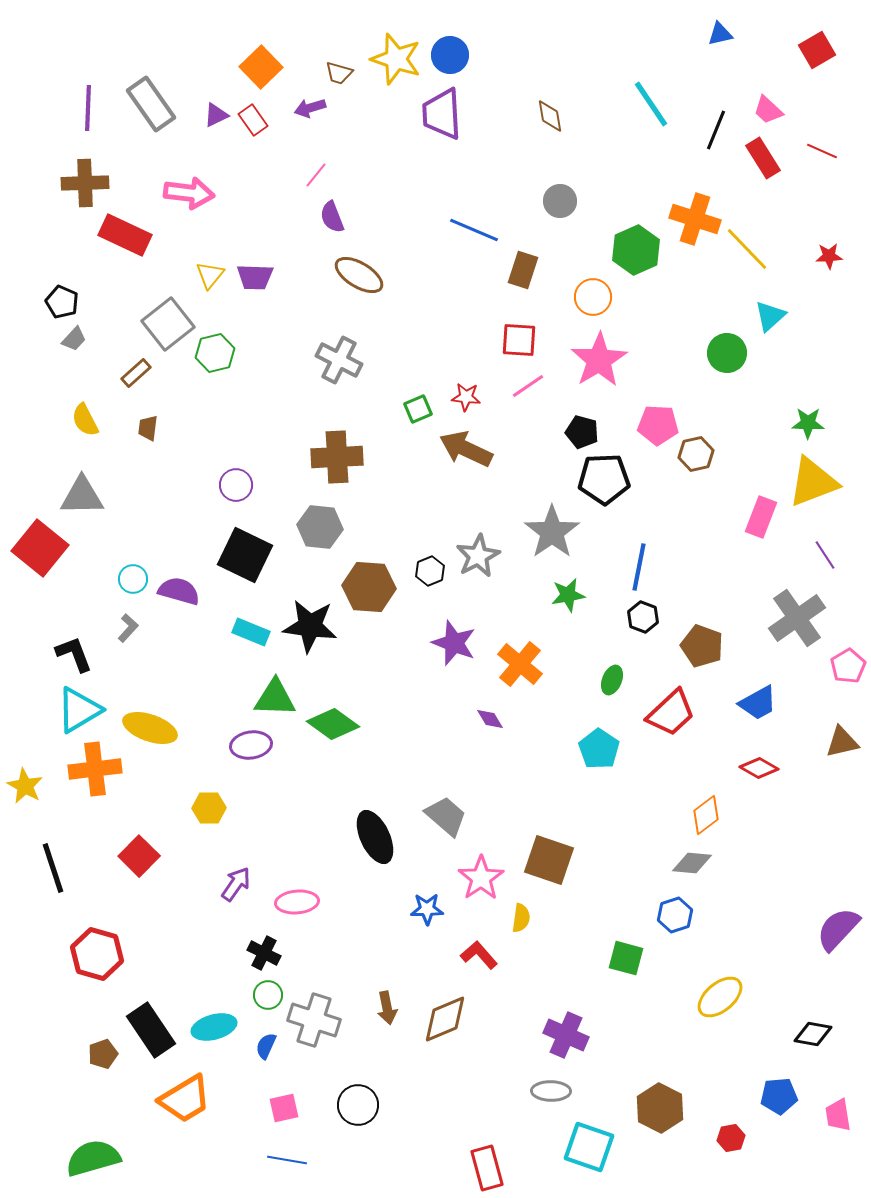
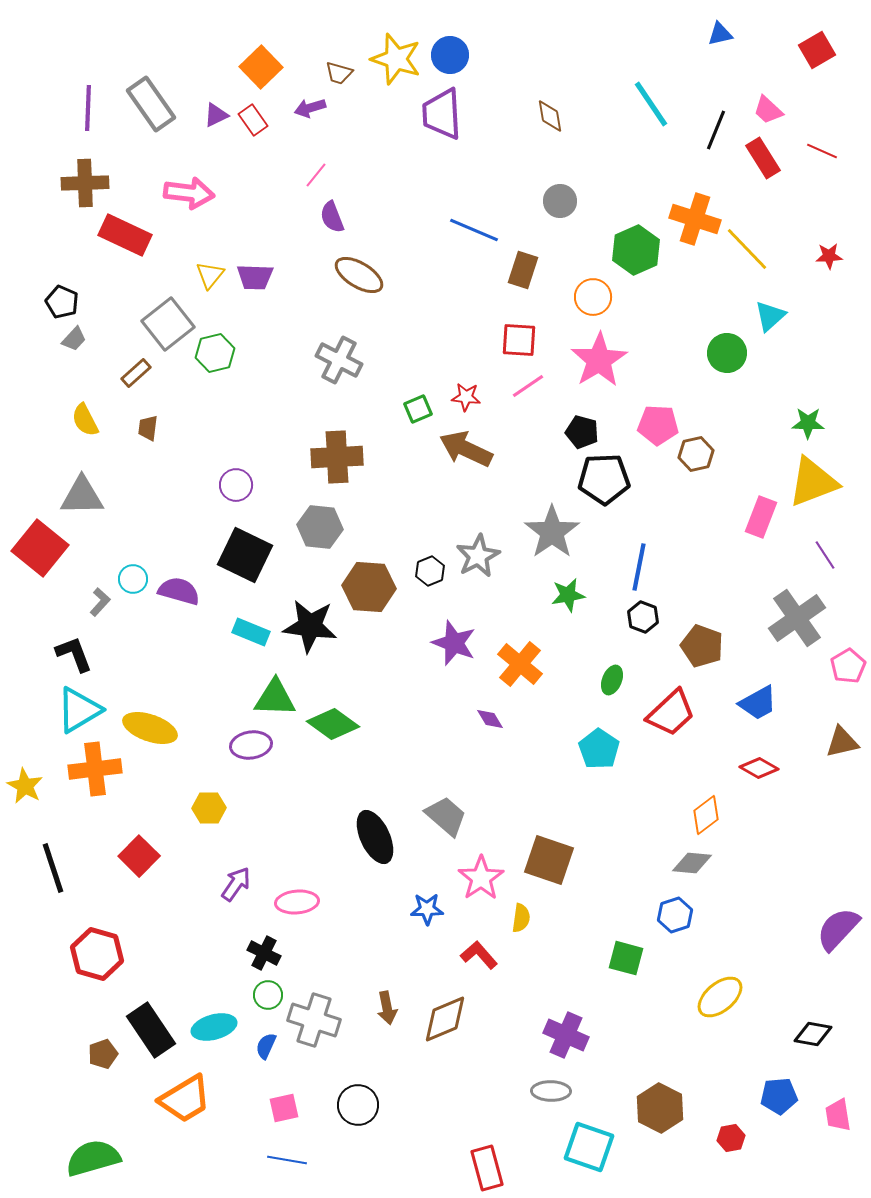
gray L-shape at (128, 628): moved 28 px left, 26 px up
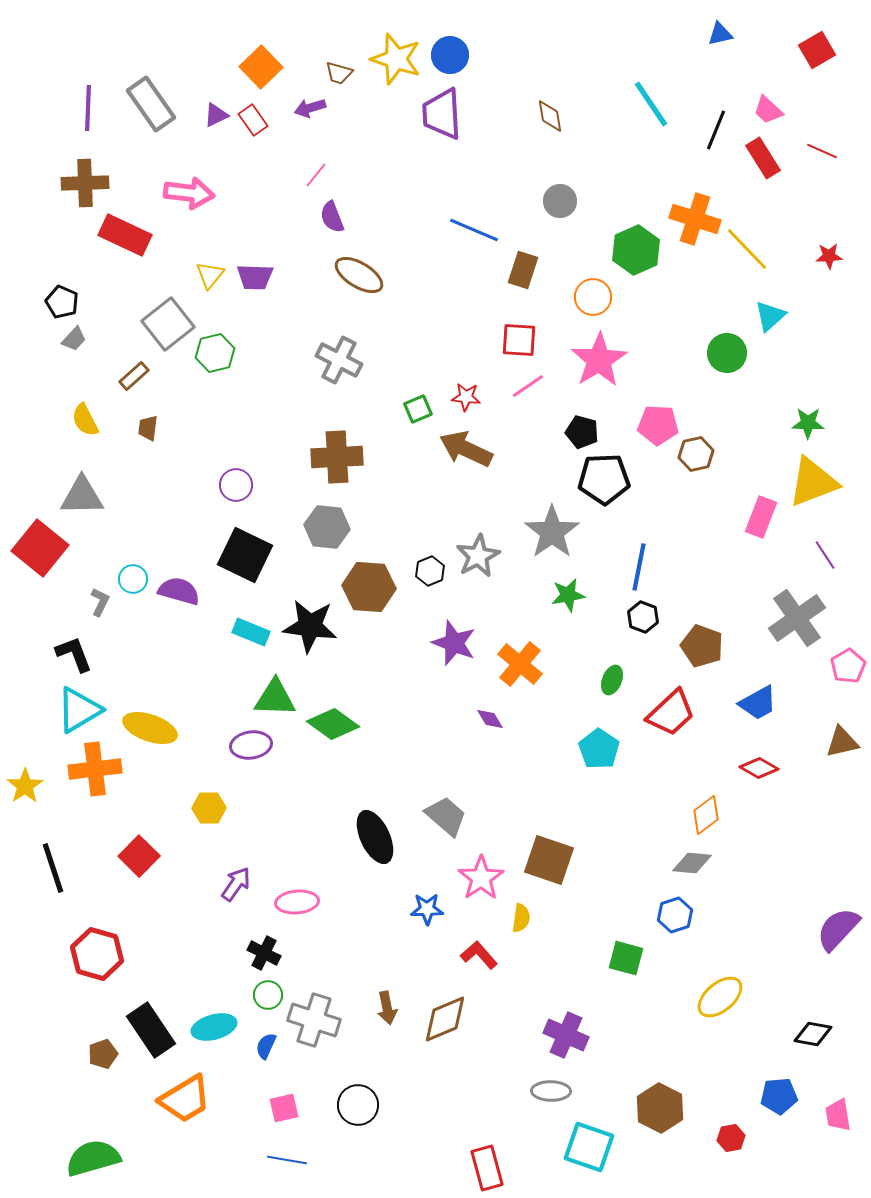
brown rectangle at (136, 373): moved 2 px left, 3 px down
gray hexagon at (320, 527): moved 7 px right
gray L-shape at (100, 602): rotated 16 degrees counterclockwise
yellow star at (25, 786): rotated 9 degrees clockwise
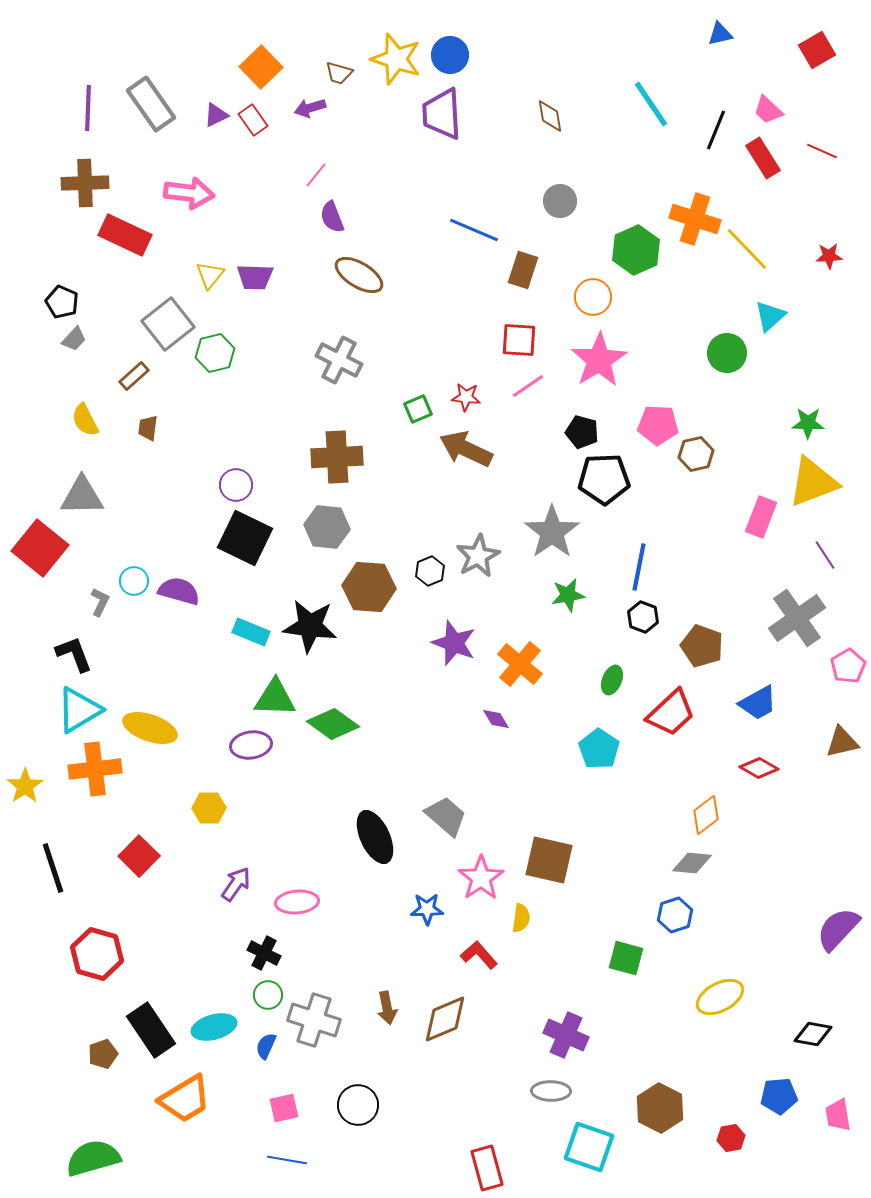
black square at (245, 555): moved 17 px up
cyan circle at (133, 579): moved 1 px right, 2 px down
purple diamond at (490, 719): moved 6 px right
brown square at (549, 860): rotated 6 degrees counterclockwise
yellow ellipse at (720, 997): rotated 12 degrees clockwise
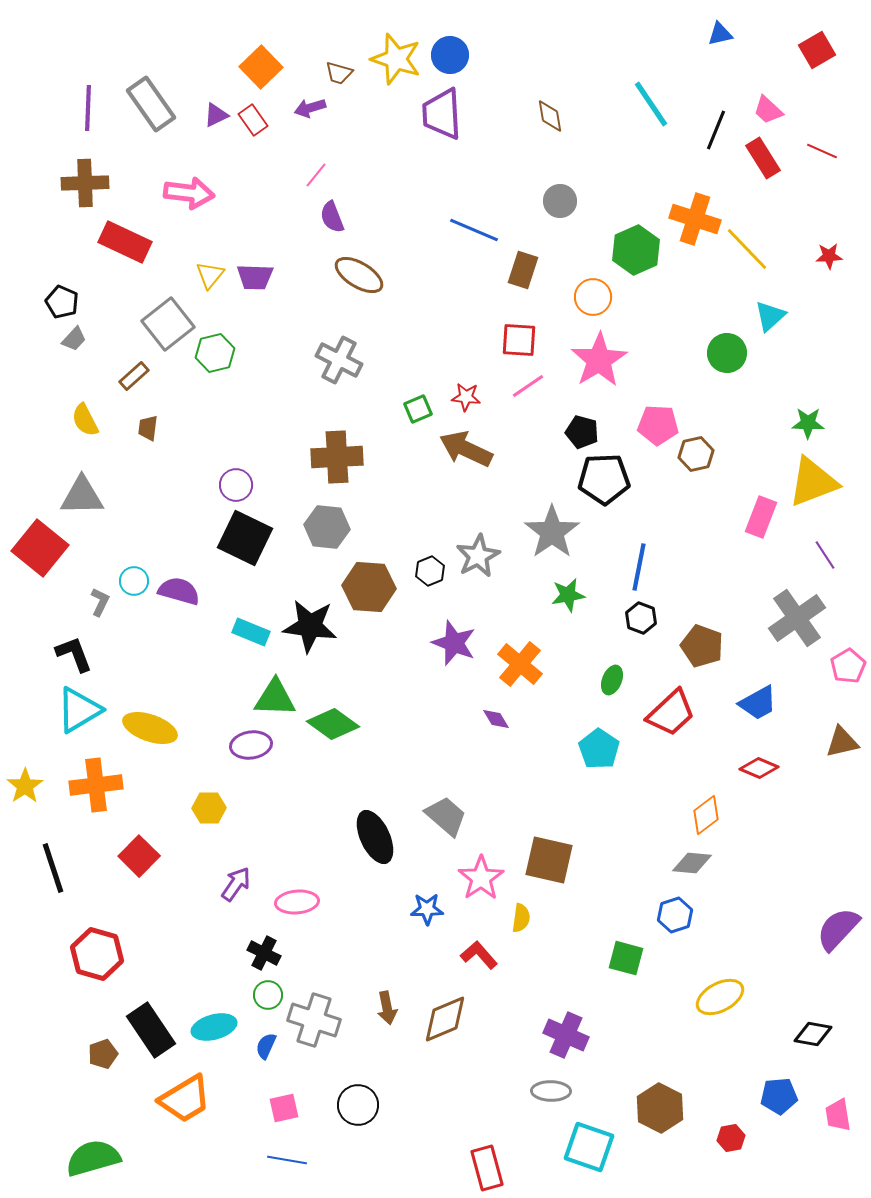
red rectangle at (125, 235): moved 7 px down
black hexagon at (643, 617): moved 2 px left, 1 px down
red diamond at (759, 768): rotated 6 degrees counterclockwise
orange cross at (95, 769): moved 1 px right, 16 px down
